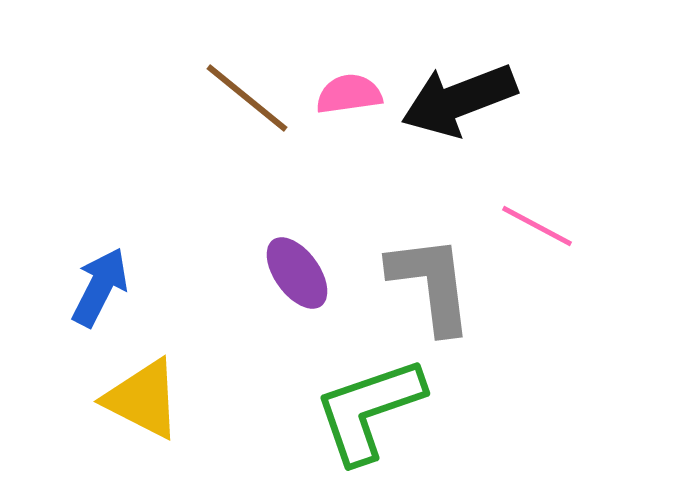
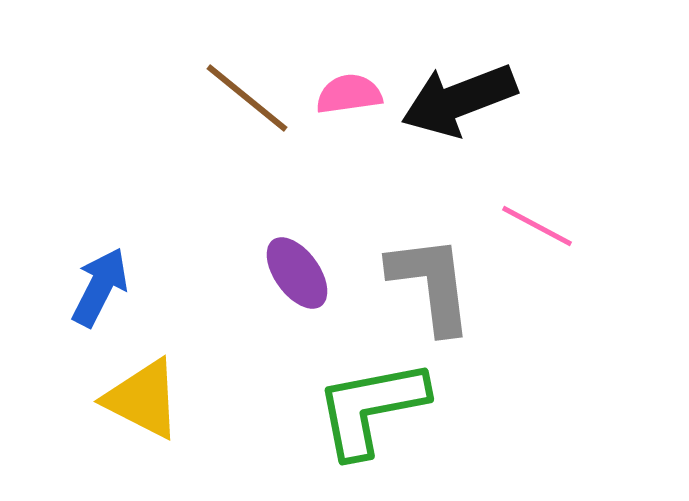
green L-shape: moved 2 px right, 2 px up; rotated 8 degrees clockwise
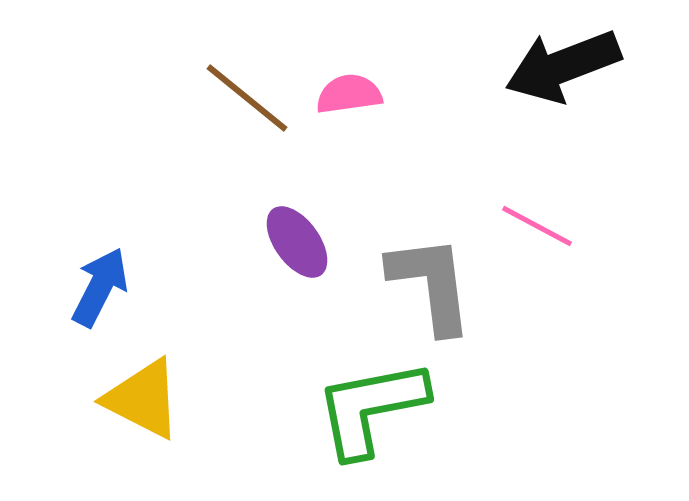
black arrow: moved 104 px right, 34 px up
purple ellipse: moved 31 px up
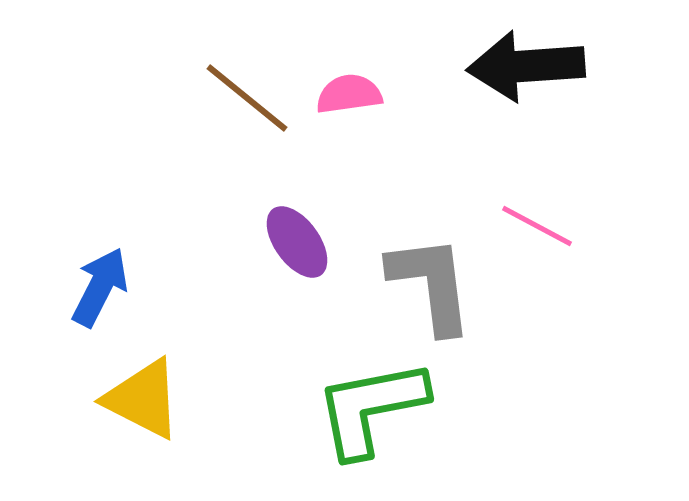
black arrow: moved 37 px left; rotated 17 degrees clockwise
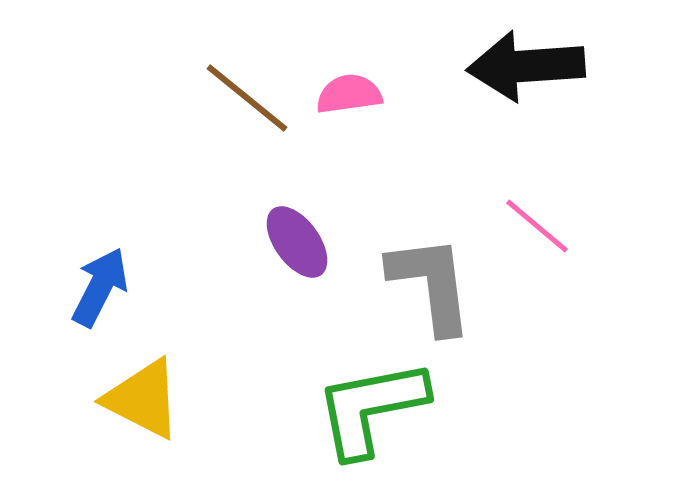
pink line: rotated 12 degrees clockwise
